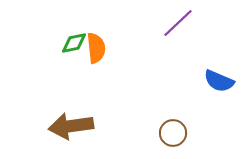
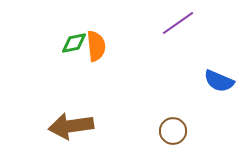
purple line: rotated 8 degrees clockwise
orange semicircle: moved 2 px up
brown circle: moved 2 px up
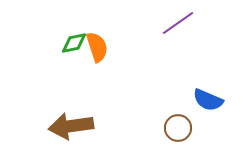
orange semicircle: moved 1 px right, 1 px down; rotated 12 degrees counterclockwise
blue semicircle: moved 11 px left, 19 px down
brown circle: moved 5 px right, 3 px up
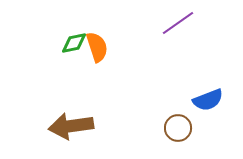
blue semicircle: rotated 44 degrees counterclockwise
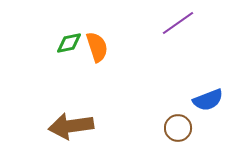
green diamond: moved 5 px left
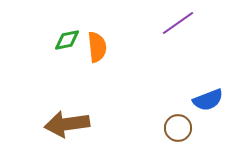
green diamond: moved 2 px left, 3 px up
orange semicircle: rotated 12 degrees clockwise
brown arrow: moved 4 px left, 2 px up
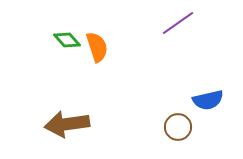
green diamond: rotated 60 degrees clockwise
orange semicircle: rotated 12 degrees counterclockwise
blue semicircle: rotated 8 degrees clockwise
brown circle: moved 1 px up
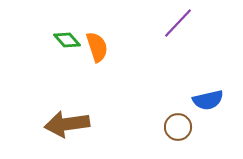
purple line: rotated 12 degrees counterclockwise
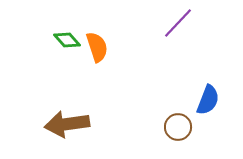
blue semicircle: rotated 56 degrees counterclockwise
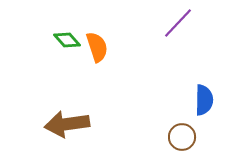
blue semicircle: moved 4 px left; rotated 20 degrees counterclockwise
brown circle: moved 4 px right, 10 px down
